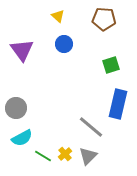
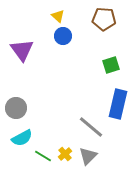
blue circle: moved 1 px left, 8 px up
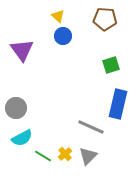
brown pentagon: moved 1 px right
gray line: rotated 16 degrees counterclockwise
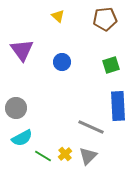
brown pentagon: rotated 10 degrees counterclockwise
blue circle: moved 1 px left, 26 px down
blue rectangle: moved 2 px down; rotated 16 degrees counterclockwise
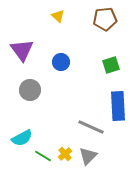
blue circle: moved 1 px left
gray circle: moved 14 px right, 18 px up
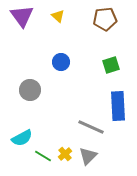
purple triangle: moved 34 px up
